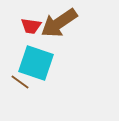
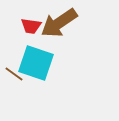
brown line: moved 6 px left, 8 px up
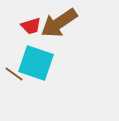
red trapezoid: rotated 25 degrees counterclockwise
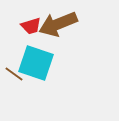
brown arrow: moved 1 px left, 1 px down; rotated 12 degrees clockwise
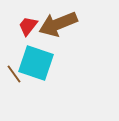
red trapezoid: moved 3 px left; rotated 145 degrees clockwise
brown line: rotated 18 degrees clockwise
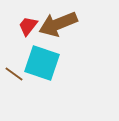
cyan square: moved 6 px right
brown line: rotated 18 degrees counterclockwise
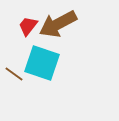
brown arrow: rotated 6 degrees counterclockwise
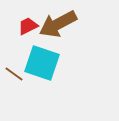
red trapezoid: rotated 25 degrees clockwise
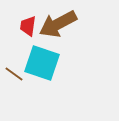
red trapezoid: rotated 55 degrees counterclockwise
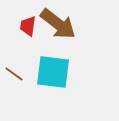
brown arrow: rotated 114 degrees counterclockwise
cyan square: moved 11 px right, 9 px down; rotated 12 degrees counterclockwise
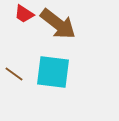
red trapezoid: moved 4 px left, 12 px up; rotated 65 degrees counterclockwise
